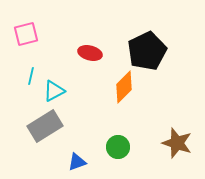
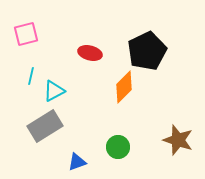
brown star: moved 1 px right, 3 px up
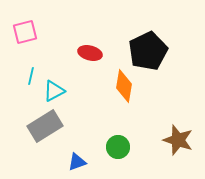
pink square: moved 1 px left, 2 px up
black pentagon: moved 1 px right
orange diamond: moved 1 px up; rotated 36 degrees counterclockwise
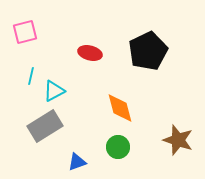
orange diamond: moved 4 px left, 22 px down; rotated 24 degrees counterclockwise
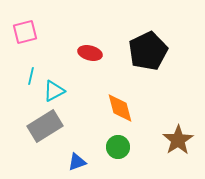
brown star: rotated 20 degrees clockwise
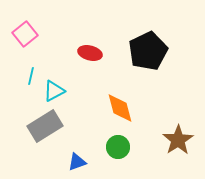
pink square: moved 2 px down; rotated 25 degrees counterclockwise
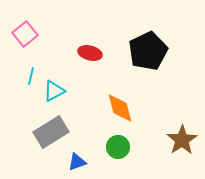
gray rectangle: moved 6 px right, 6 px down
brown star: moved 4 px right
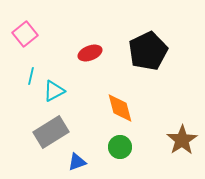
red ellipse: rotated 35 degrees counterclockwise
green circle: moved 2 px right
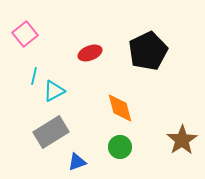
cyan line: moved 3 px right
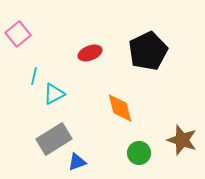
pink square: moved 7 px left
cyan triangle: moved 3 px down
gray rectangle: moved 3 px right, 7 px down
brown star: rotated 20 degrees counterclockwise
green circle: moved 19 px right, 6 px down
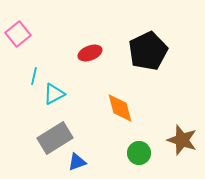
gray rectangle: moved 1 px right, 1 px up
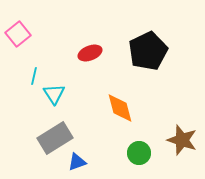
cyan triangle: rotated 35 degrees counterclockwise
